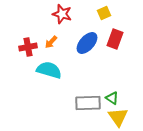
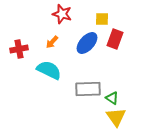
yellow square: moved 2 px left, 6 px down; rotated 24 degrees clockwise
orange arrow: moved 1 px right
red cross: moved 9 px left, 2 px down
cyan semicircle: rotated 10 degrees clockwise
gray rectangle: moved 14 px up
yellow triangle: moved 2 px left
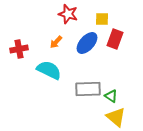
red star: moved 6 px right
orange arrow: moved 4 px right
green triangle: moved 1 px left, 2 px up
yellow triangle: rotated 15 degrees counterclockwise
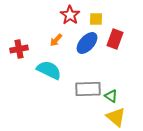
red star: moved 2 px right, 1 px down; rotated 18 degrees clockwise
yellow square: moved 6 px left
orange arrow: moved 2 px up
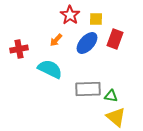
cyan semicircle: moved 1 px right, 1 px up
green triangle: rotated 24 degrees counterclockwise
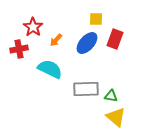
red star: moved 37 px left, 12 px down
gray rectangle: moved 2 px left
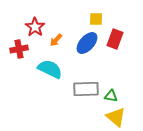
red star: moved 2 px right
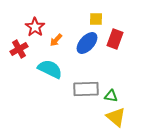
red cross: rotated 18 degrees counterclockwise
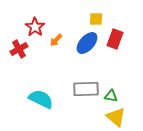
cyan semicircle: moved 9 px left, 30 px down
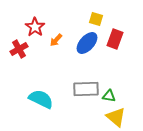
yellow square: rotated 16 degrees clockwise
green triangle: moved 2 px left
